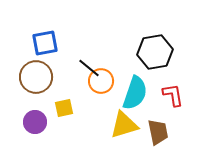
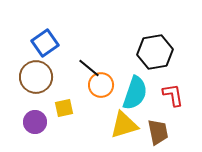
blue square: rotated 24 degrees counterclockwise
orange circle: moved 4 px down
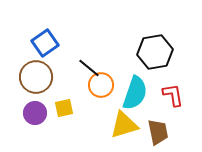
purple circle: moved 9 px up
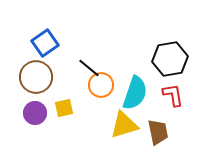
black hexagon: moved 15 px right, 7 px down
